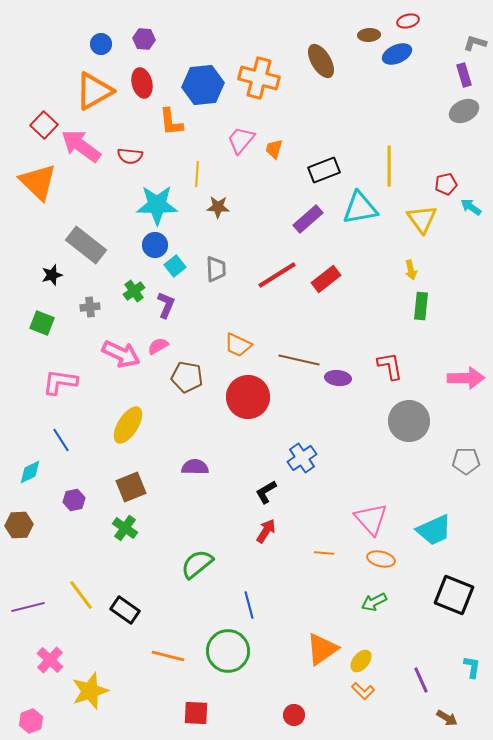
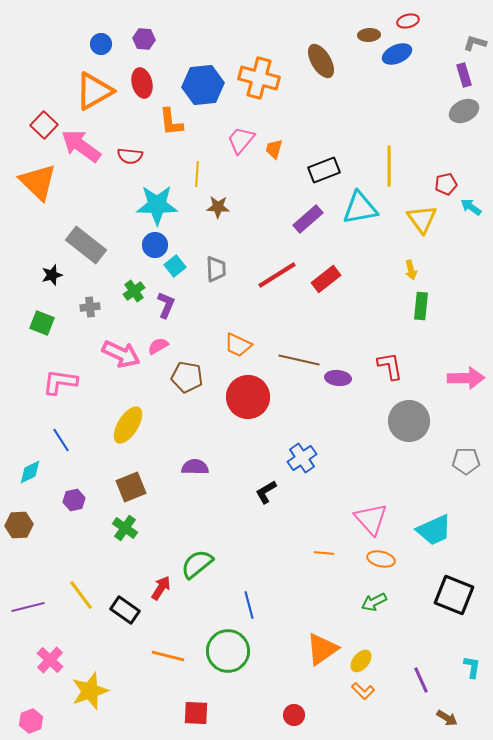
red arrow at (266, 531): moved 105 px left, 57 px down
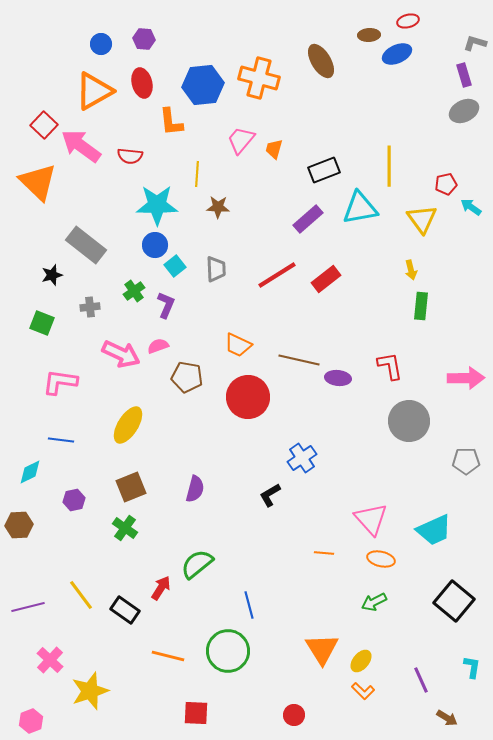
pink semicircle at (158, 346): rotated 10 degrees clockwise
blue line at (61, 440): rotated 50 degrees counterclockwise
purple semicircle at (195, 467): moved 22 px down; rotated 104 degrees clockwise
black L-shape at (266, 492): moved 4 px right, 3 px down
black square at (454, 595): moved 6 px down; rotated 18 degrees clockwise
orange triangle at (322, 649): rotated 27 degrees counterclockwise
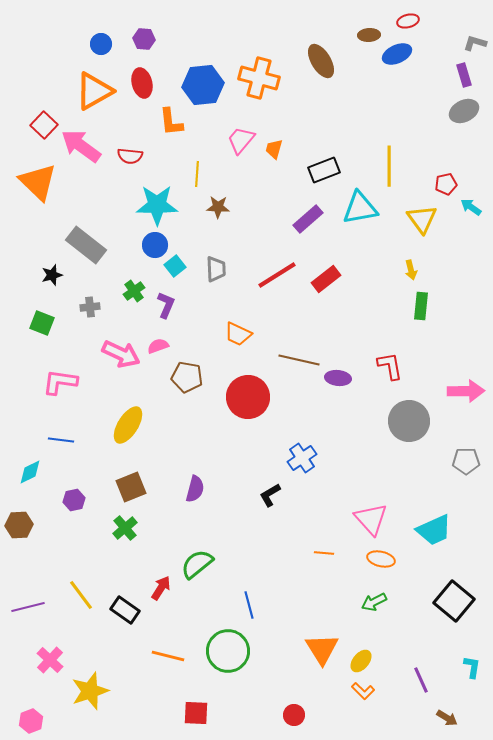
orange trapezoid at (238, 345): moved 11 px up
pink arrow at (466, 378): moved 13 px down
green cross at (125, 528): rotated 15 degrees clockwise
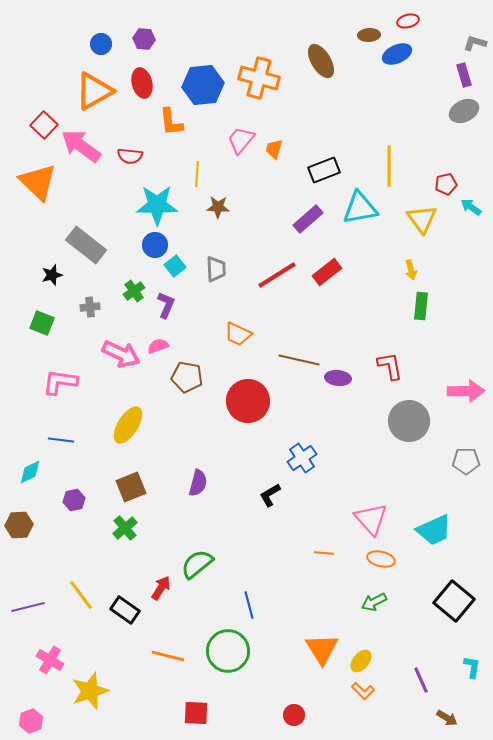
red rectangle at (326, 279): moved 1 px right, 7 px up
red circle at (248, 397): moved 4 px down
purple semicircle at (195, 489): moved 3 px right, 6 px up
pink cross at (50, 660): rotated 12 degrees counterclockwise
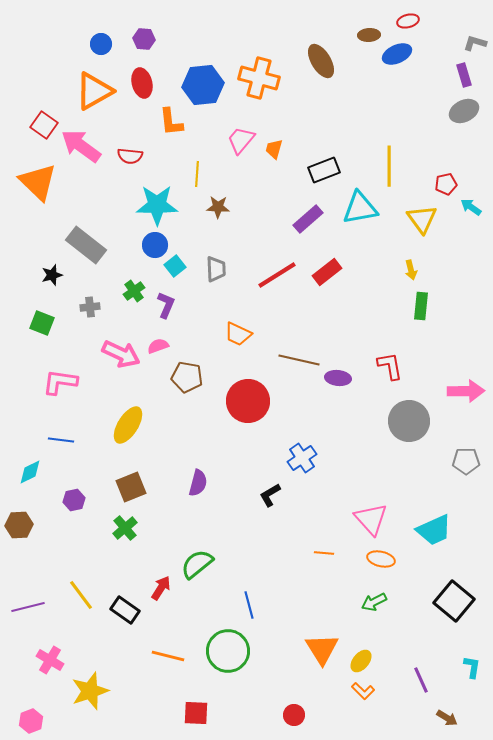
red square at (44, 125): rotated 8 degrees counterclockwise
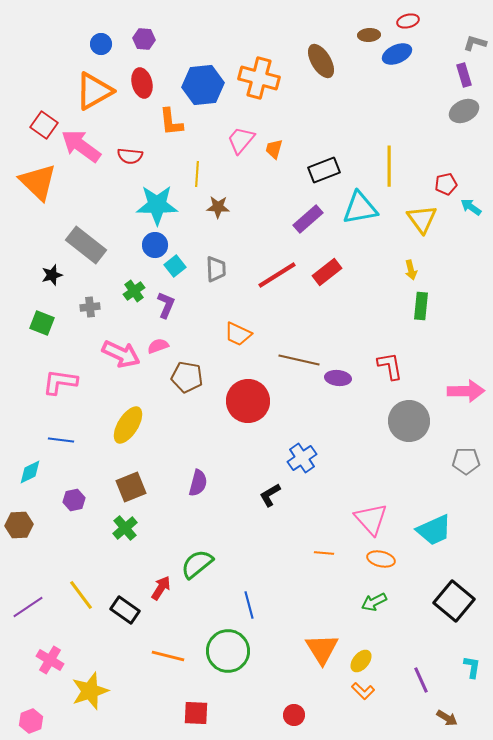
purple line at (28, 607): rotated 20 degrees counterclockwise
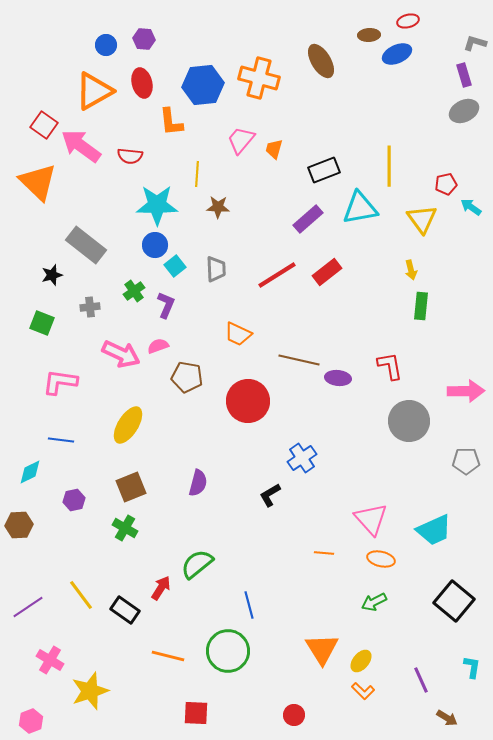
blue circle at (101, 44): moved 5 px right, 1 px down
green cross at (125, 528): rotated 20 degrees counterclockwise
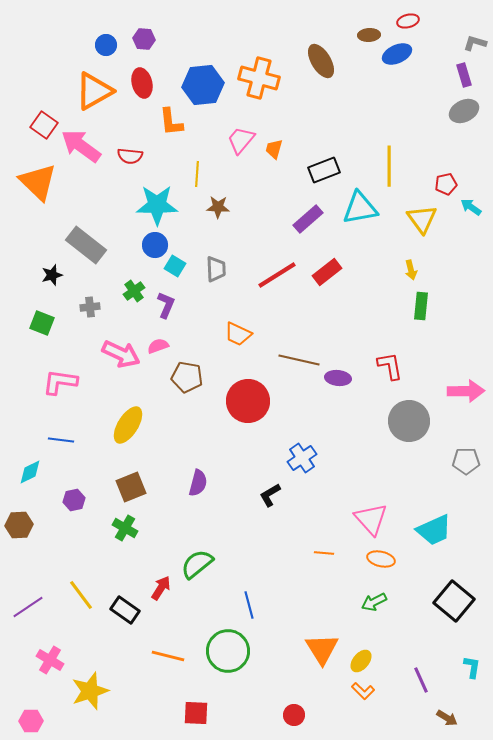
cyan square at (175, 266): rotated 20 degrees counterclockwise
pink hexagon at (31, 721): rotated 20 degrees clockwise
